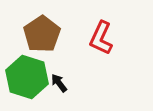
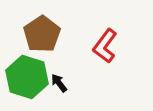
red L-shape: moved 4 px right, 8 px down; rotated 12 degrees clockwise
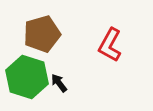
brown pentagon: rotated 18 degrees clockwise
red L-shape: moved 5 px right, 1 px up; rotated 8 degrees counterclockwise
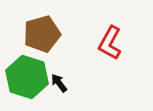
red L-shape: moved 2 px up
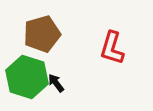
red L-shape: moved 2 px right, 5 px down; rotated 12 degrees counterclockwise
black arrow: moved 3 px left
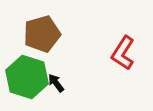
red L-shape: moved 11 px right, 5 px down; rotated 16 degrees clockwise
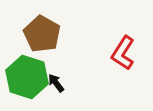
brown pentagon: rotated 27 degrees counterclockwise
